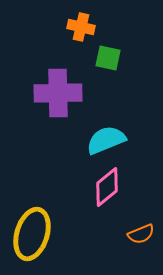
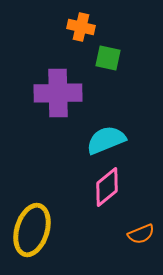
yellow ellipse: moved 4 px up
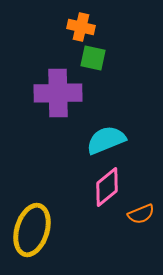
green square: moved 15 px left
orange semicircle: moved 20 px up
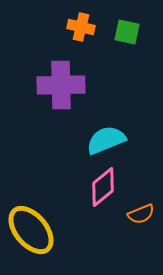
green square: moved 34 px right, 26 px up
purple cross: moved 3 px right, 8 px up
pink diamond: moved 4 px left
yellow ellipse: moved 1 px left; rotated 57 degrees counterclockwise
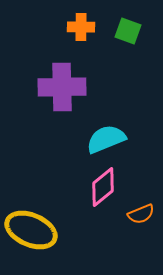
orange cross: rotated 12 degrees counterclockwise
green square: moved 1 px right, 1 px up; rotated 8 degrees clockwise
purple cross: moved 1 px right, 2 px down
cyan semicircle: moved 1 px up
yellow ellipse: rotated 27 degrees counterclockwise
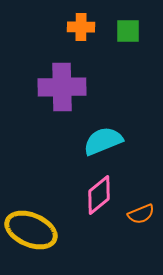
green square: rotated 20 degrees counterclockwise
cyan semicircle: moved 3 px left, 2 px down
pink diamond: moved 4 px left, 8 px down
